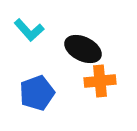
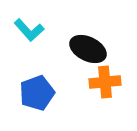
black ellipse: moved 5 px right
orange cross: moved 5 px right, 1 px down
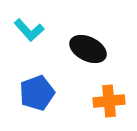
orange cross: moved 4 px right, 19 px down
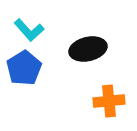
black ellipse: rotated 39 degrees counterclockwise
blue pentagon: moved 13 px left, 25 px up; rotated 12 degrees counterclockwise
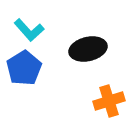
orange cross: rotated 12 degrees counterclockwise
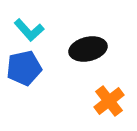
blue pentagon: rotated 20 degrees clockwise
orange cross: rotated 20 degrees counterclockwise
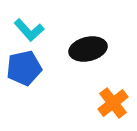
orange cross: moved 4 px right, 2 px down
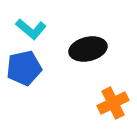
cyan L-shape: moved 2 px right, 1 px up; rotated 8 degrees counterclockwise
orange cross: rotated 12 degrees clockwise
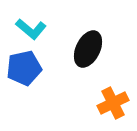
black ellipse: rotated 51 degrees counterclockwise
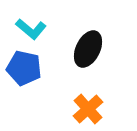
blue pentagon: rotated 24 degrees clockwise
orange cross: moved 25 px left, 6 px down; rotated 16 degrees counterclockwise
